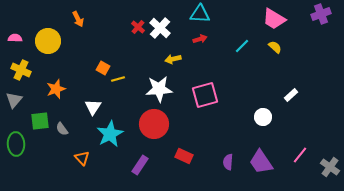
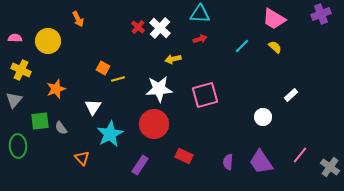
gray semicircle: moved 1 px left, 1 px up
green ellipse: moved 2 px right, 2 px down
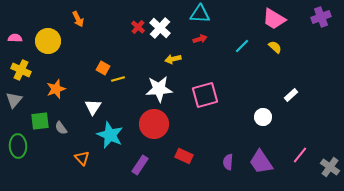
purple cross: moved 3 px down
cyan star: moved 1 px down; rotated 20 degrees counterclockwise
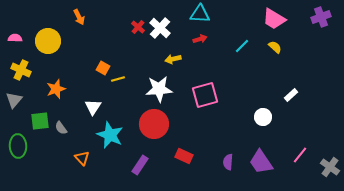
orange arrow: moved 1 px right, 2 px up
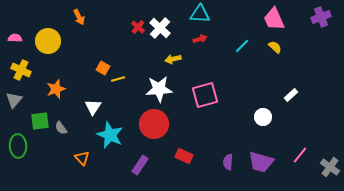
pink trapezoid: rotated 35 degrees clockwise
purple trapezoid: rotated 40 degrees counterclockwise
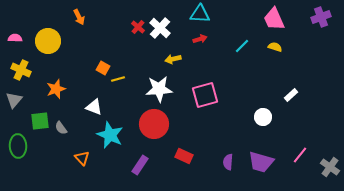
yellow semicircle: rotated 24 degrees counterclockwise
white triangle: moved 1 px right; rotated 42 degrees counterclockwise
